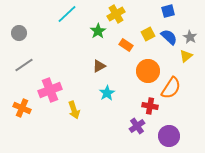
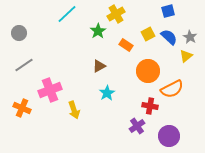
orange semicircle: moved 1 px right, 1 px down; rotated 30 degrees clockwise
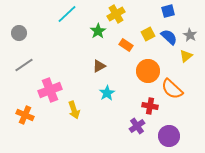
gray star: moved 2 px up
orange semicircle: rotated 70 degrees clockwise
orange cross: moved 3 px right, 7 px down
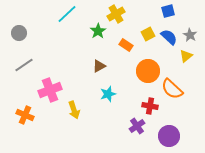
cyan star: moved 1 px right, 1 px down; rotated 14 degrees clockwise
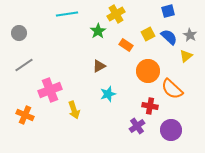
cyan line: rotated 35 degrees clockwise
purple circle: moved 2 px right, 6 px up
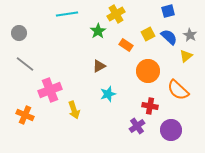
gray line: moved 1 px right, 1 px up; rotated 72 degrees clockwise
orange semicircle: moved 6 px right, 1 px down
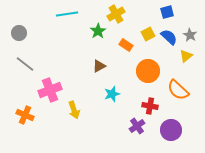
blue square: moved 1 px left, 1 px down
cyan star: moved 4 px right
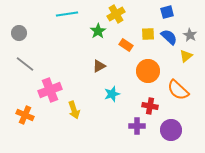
yellow square: rotated 24 degrees clockwise
purple cross: rotated 35 degrees clockwise
